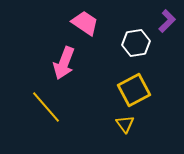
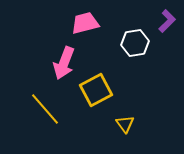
pink trapezoid: rotated 48 degrees counterclockwise
white hexagon: moved 1 px left
yellow square: moved 38 px left
yellow line: moved 1 px left, 2 px down
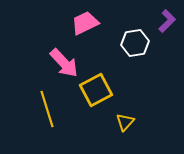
pink trapezoid: rotated 12 degrees counterclockwise
pink arrow: rotated 64 degrees counterclockwise
yellow line: moved 2 px right; rotated 24 degrees clockwise
yellow triangle: moved 2 px up; rotated 18 degrees clockwise
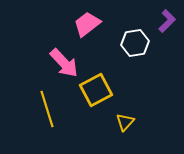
pink trapezoid: moved 2 px right, 1 px down; rotated 12 degrees counterclockwise
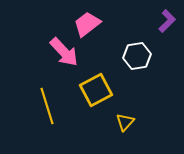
white hexagon: moved 2 px right, 13 px down
pink arrow: moved 11 px up
yellow line: moved 3 px up
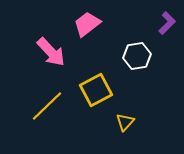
purple L-shape: moved 2 px down
pink arrow: moved 13 px left
yellow line: rotated 63 degrees clockwise
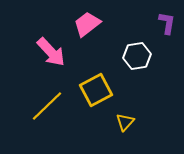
purple L-shape: rotated 35 degrees counterclockwise
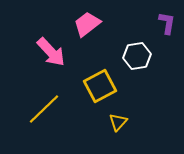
yellow square: moved 4 px right, 4 px up
yellow line: moved 3 px left, 3 px down
yellow triangle: moved 7 px left
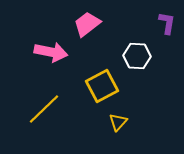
pink arrow: rotated 36 degrees counterclockwise
white hexagon: rotated 12 degrees clockwise
yellow square: moved 2 px right
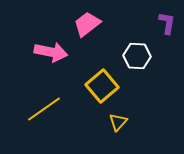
yellow square: rotated 12 degrees counterclockwise
yellow line: rotated 9 degrees clockwise
